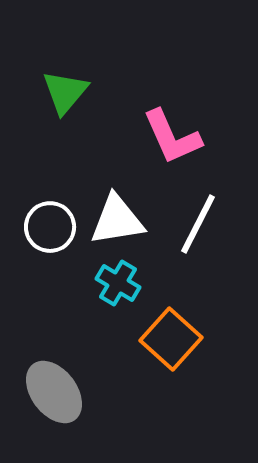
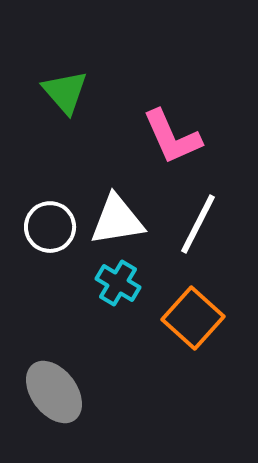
green triangle: rotated 21 degrees counterclockwise
orange square: moved 22 px right, 21 px up
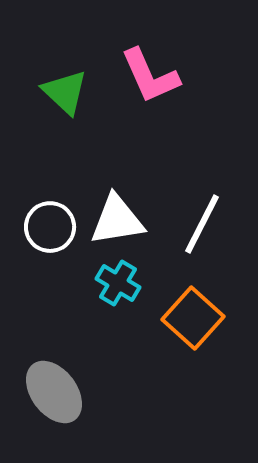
green triangle: rotated 6 degrees counterclockwise
pink L-shape: moved 22 px left, 61 px up
white line: moved 4 px right
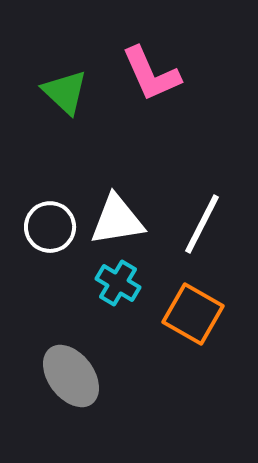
pink L-shape: moved 1 px right, 2 px up
orange square: moved 4 px up; rotated 12 degrees counterclockwise
gray ellipse: moved 17 px right, 16 px up
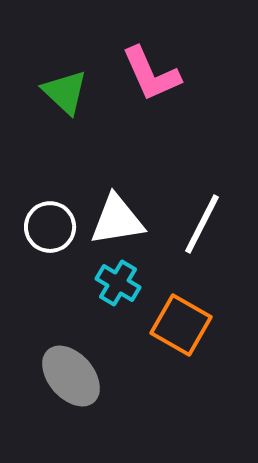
orange square: moved 12 px left, 11 px down
gray ellipse: rotated 4 degrees counterclockwise
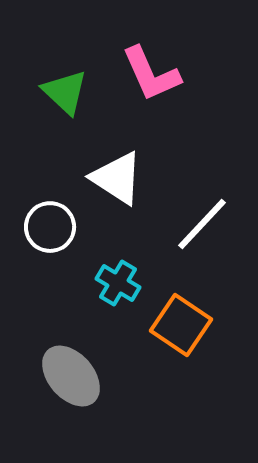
white triangle: moved 42 px up; rotated 42 degrees clockwise
white line: rotated 16 degrees clockwise
orange square: rotated 4 degrees clockwise
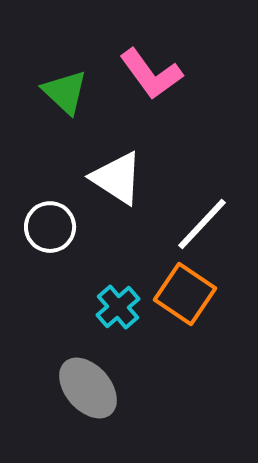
pink L-shape: rotated 12 degrees counterclockwise
cyan cross: moved 24 px down; rotated 18 degrees clockwise
orange square: moved 4 px right, 31 px up
gray ellipse: moved 17 px right, 12 px down
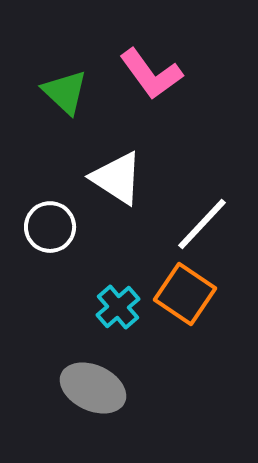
gray ellipse: moved 5 px right; rotated 24 degrees counterclockwise
